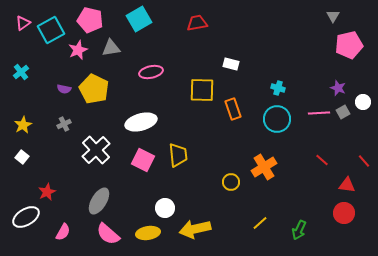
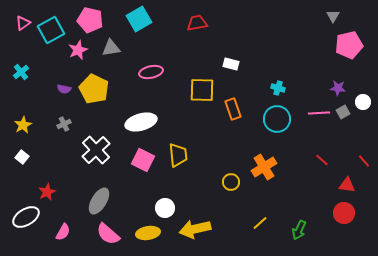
purple star at (338, 88): rotated 14 degrees counterclockwise
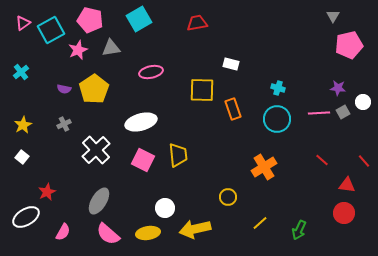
yellow pentagon at (94, 89): rotated 12 degrees clockwise
yellow circle at (231, 182): moved 3 px left, 15 px down
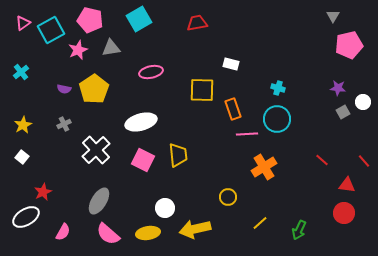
pink line at (319, 113): moved 72 px left, 21 px down
red star at (47, 192): moved 4 px left
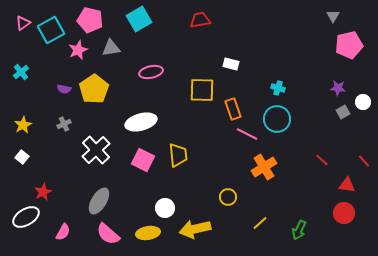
red trapezoid at (197, 23): moved 3 px right, 3 px up
pink line at (247, 134): rotated 30 degrees clockwise
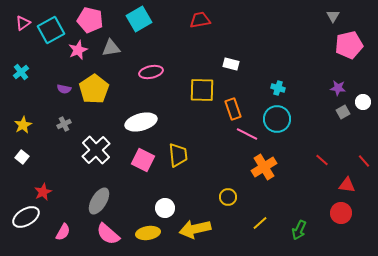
red circle at (344, 213): moved 3 px left
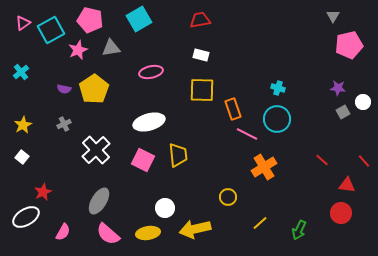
white rectangle at (231, 64): moved 30 px left, 9 px up
white ellipse at (141, 122): moved 8 px right
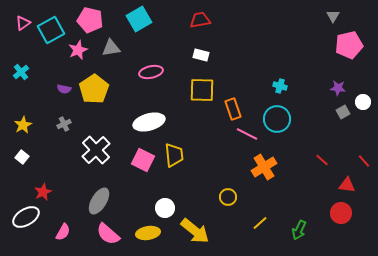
cyan cross at (278, 88): moved 2 px right, 2 px up
yellow trapezoid at (178, 155): moved 4 px left
yellow arrow at (195, 229): moved 2 px down; rotated 128 degrees counterclockwise
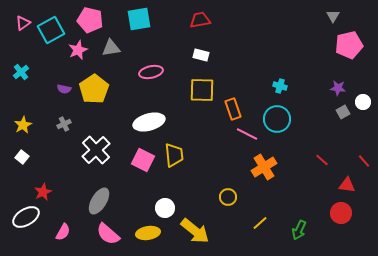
cyan square at (139, 19): rotated 20 degrees clockwise
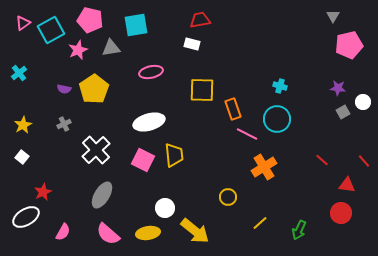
cyan square at (139, 19): moved 3 px left, 6 px down
white rectangle at (201, 55): moved 9 px left, 11 px up
cyan cross at (21, 72): moved 2 px left, 1 px down
gray ellipse at (99, 201): moved 3 px right, 6 px up
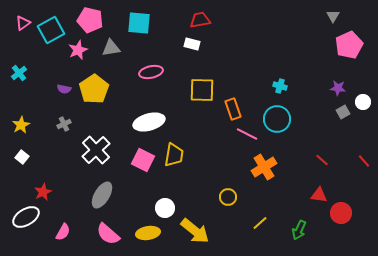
cyan square at (136, 25): moved 3 px right, 2 px up; rotated 15 degrees clockwise
pink pentagon at (349, 45): rotated 12 degrees counterclockwise
yellow star at (23, 125): moved 2 px left
yellow trapezoid at (174, 155): rotated 15 degrees clockwise
red triangle at (347, 185): moved 28 px left, 10 px down
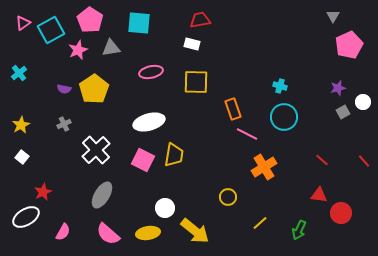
pink pentagon at (90, 20): rotated 20 degrees clockwise
purple star at (338, 88): rotated 21 degrees counterclockwise
yellow square at (202, 90): moved 6 px left, 8 px up
cyan circle at (277, 119): moved 7 px right, 2 px up
